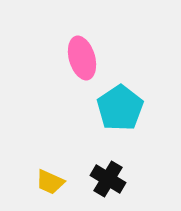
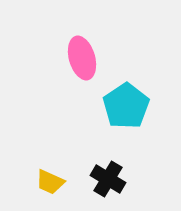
cyan pentagon: moved 6 px right, 2 px up
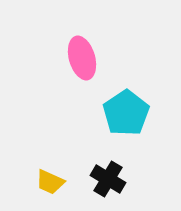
cyan pentagon: moved 7 px down
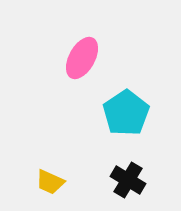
pink ellipse: rotated 45 degrees clockwise
black cross: moved 20 px right, 1 px down
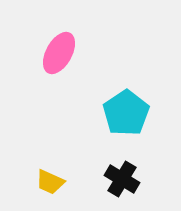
pink ellipse: moved 23 px left, 5 px up
black cross: moved 6 px left, 1 px up
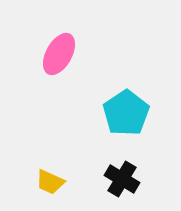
pink ellipse: moved 1 px down
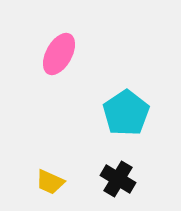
black cross: moved 4 px left
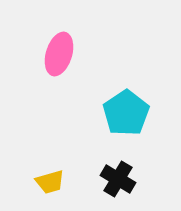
pink ellipse: rotated 12 degrees counterclockwise
yellow trapezoid: rotated 40 degrees counterclockwise
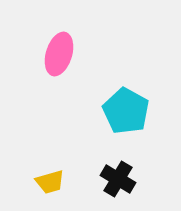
cyan pentagon: moved 2 px up; rotated 9 degrees counterclockwise
